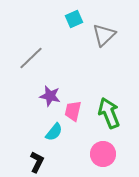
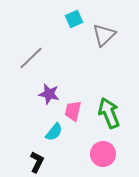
purple star: moved 1 px left, 2 px up
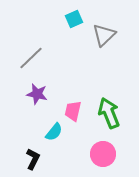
purple star: moved 12 px left
black L-shape: moved 4 px left, 3 px up
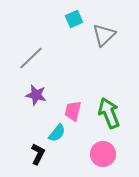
purple star: moved 1 px left, 1 px down
cyan semicircle: moved 3 px right, 1 px down
black L-shape: moved 5 px right, 5 px up
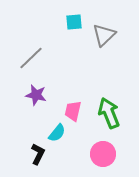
cyan square: moved 3 px down; rotated 18 degrees clockwise
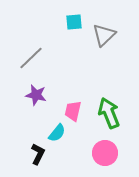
pink circle: moved 2 px right, 1 px up
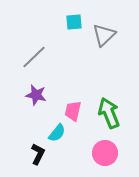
gray line: moved 3 px right, 1 px up
